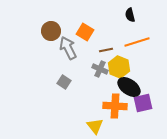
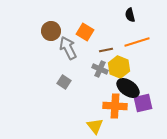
black ellipse: moved 1 px left, 1 px down
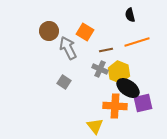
brown circle: moved 2 px left
yellow hexagon: moved 5 px down
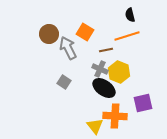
brown circle: moved 3 px down
orange line: moved 10 px left, 6 px up
black ellipse: moved 24 px left
orange cross: moved 10 px down
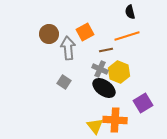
black semicircle: moved 3 px up
orange square: rotated 30 degrees clockwise
gray arrow: rotated 20 degrees clockwise
purple square: rotated 18 degrees counterclockwise
orange cross: moved 4 px down
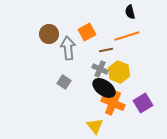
orange square: moved 2 px right
orange cross: moved 2 px left, 17 px up; rotated 20 degrees clockwise
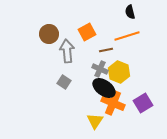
gray arrow: moved 1 px left, 3 px down
yellow triangle: moved 5 px up; rotated 12 degrees clockwise
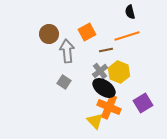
gray cross: moved 2 px down; rotated 28 degrees clockwise
orange cross: moved 4 px left, 4 px down
yellow triangle: rotated 18 degrees counterclockwise
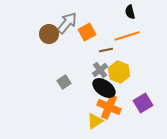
gray arrow: moved 28 px up; rotated 45 degrees clockwise
gray cross: moved 1 px up
gray square: rotated 24 degrees clockwise
yellow triangle: rotated 42 degrees clockwise
